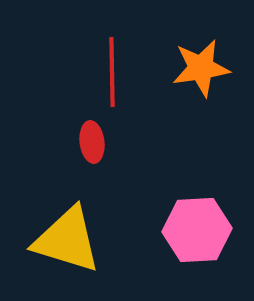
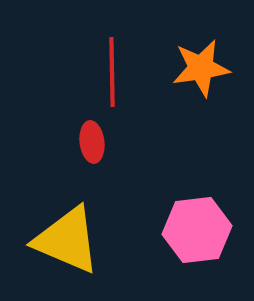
pink hexagon: rotated 4 degrees counterclockwise
yellow triangle: rotated 6 degrees clockwise
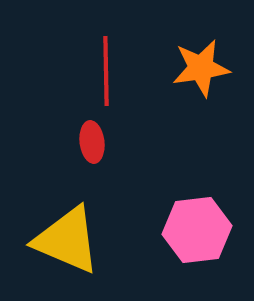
red line: moved 6 px left, 1 px up
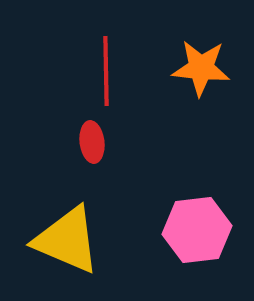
orange star: rotated 14 degrees clockwise
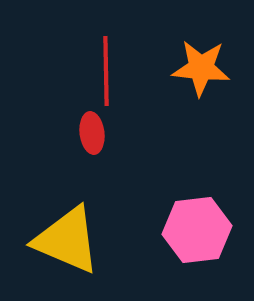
red ellipse: moved 9 px up
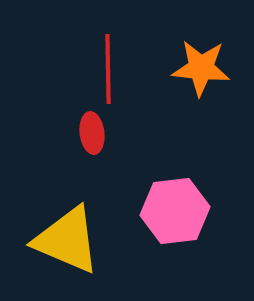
red line: moved 2 px right, 2 px up
pink hexagon: moved 22 px left, 19 px up
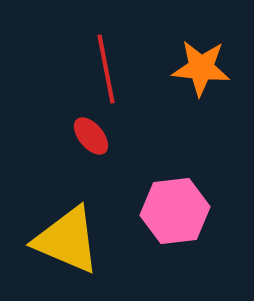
red line: moved 2 px left; rotated 10 degrees counterclockwise
red ellipse: moved 1 px left, 3 px down; rotated 33 degrees counterclockwise
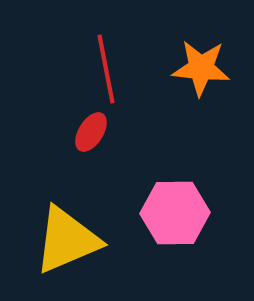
red ellipse: moved 4 px up; rotated 72 degrees clockwise
pink hexagon: moved 2 px down; rotated 6 degrees clockwise
yellow triangle: rotated 46 degrees counterclockwise
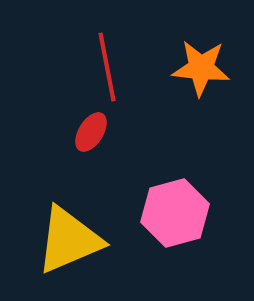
red line: moved 1 px right, 2 px up
pink hexagon: rotated 14 degrees counterclockwise
yellow triangle: moved 2 px right
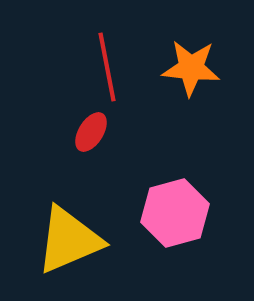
orange star: moved 10 px left
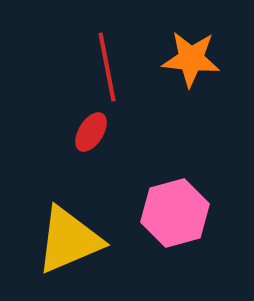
orange star: moved 9 px up
